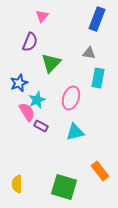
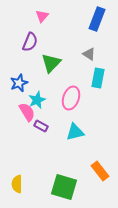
gray triangle: moved 1 px down; rotated 24 degrees clockwise
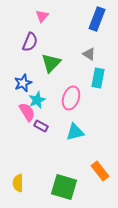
blue star: moved 4 px right
yellow semicircle: moved 1 px right, 1 px up
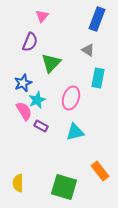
gray triangle: moved 1 px left, 4 px up
pink semicircle: moved 3 px left, 1 px up
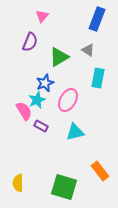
green triangle: moved 8 px right, 6 px up; rotated 15 degrees clockwise
blue star: moved 22 px right
pink ellipse: moved 3 px left, 2 px down; rotated 10 degrees clockwise
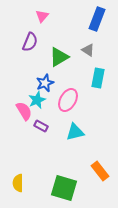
green square: moved 1 px down
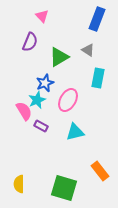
pink triangle: rotated 24 degrees counterclockwise
yellow semicircle: moved 1 px right, 1 px down
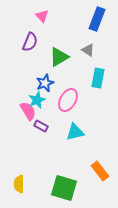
pink semicircle: moved 4 px right
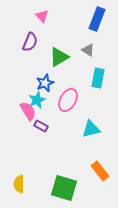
cyan triangle: moved 16 px right, 3 px up
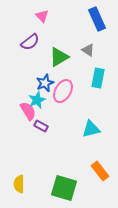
blue rectangle: rotated 45 degrees counterclockwise
purple semicircle: rotated 30 degrees clockwise
pink ellipse: moved 5 px left, 9 px up
